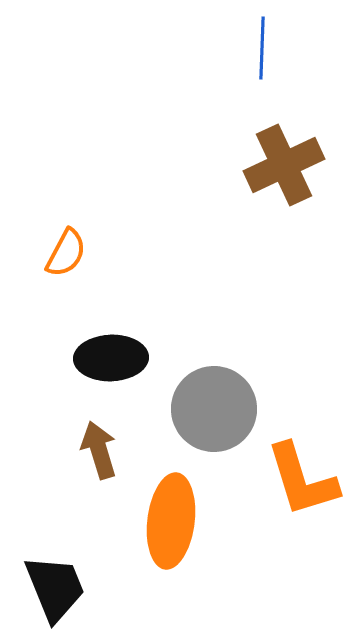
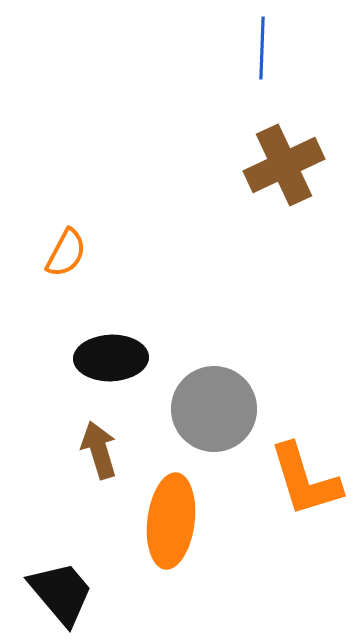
orange L-shape: moved 3 px right
black trapezoid: moved 6 px right, 5 px down; rotated 18 degrees counterclockwise
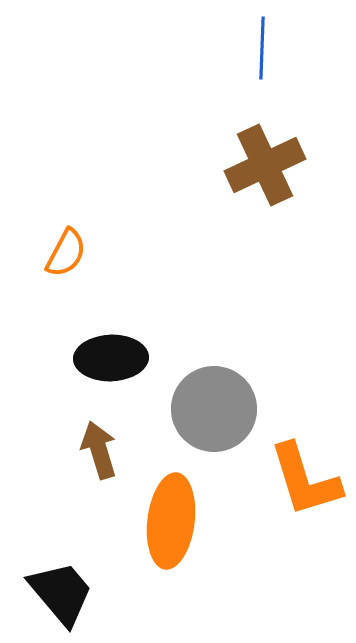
brown cross: moved 19 px left
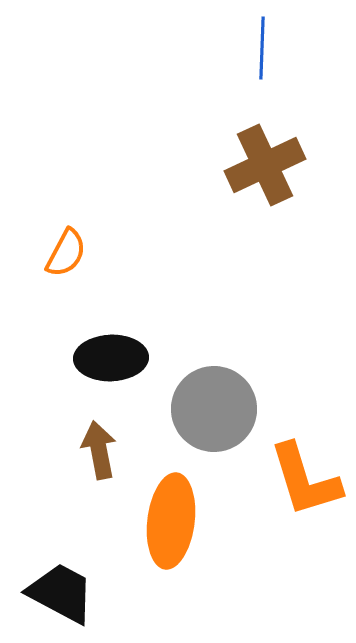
brown arrow: rotated 6 degrees clockwise
black trapezoid: rotated 22 degrees counterclockwise
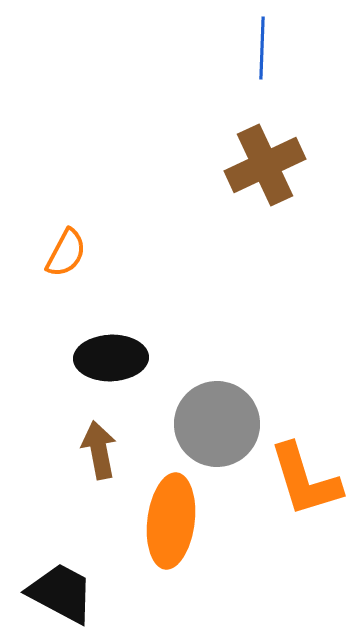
gray circle: moved 3 px right, 15 px down
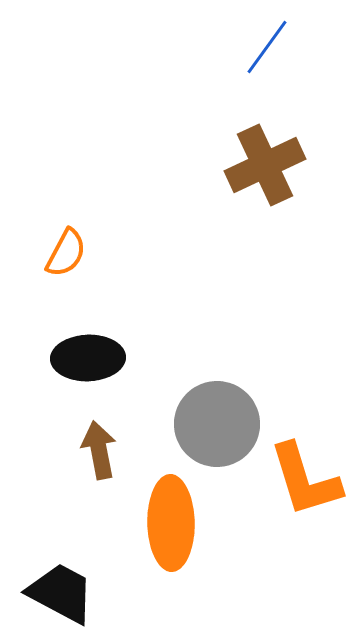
blue line: moved 5 px right, 1 px up; rotated 34 degrees clockwise
black ellipse: moved 23 px left
orange ellipse: moved 2 px down; rotated 8 degrees counterclockwise
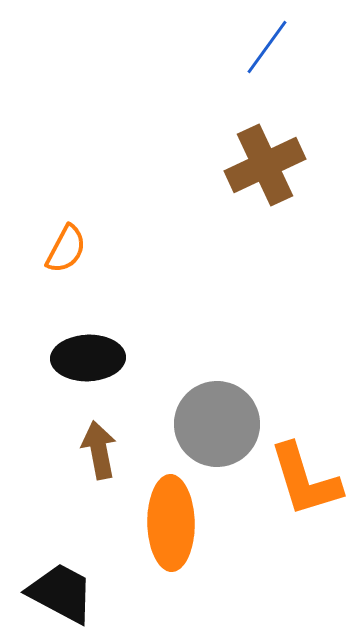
orange semicircle: moved 4 px up
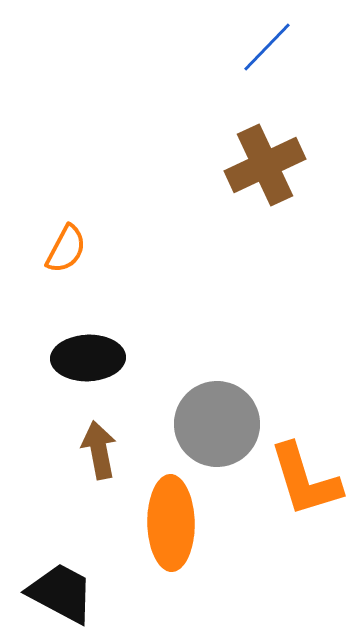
blue line: rotated 8 degrees clockwise
